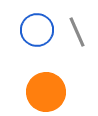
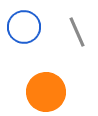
blue circle: moved 13 px left, 3 px up
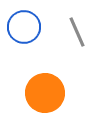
orange circle: moved 1 px left, 1 px down
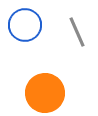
blue circle: moved 1 px right, 2 px up
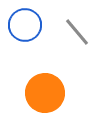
gray line: rotated 16 degrees counterclockwise
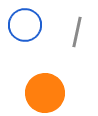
gray line: rotated 52 degrees clockwise
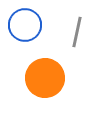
orange circle: moved 15 px up
